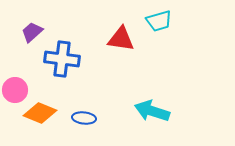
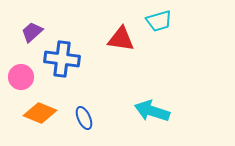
pink circle: moved 6 px right, 13 px up
blue ellipse: rotated 60 degrees clockwise
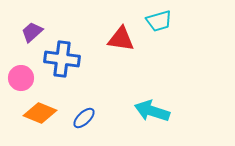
pink circle: moved 1 px down
blue ellipse: rotated 70 degrees clockwise
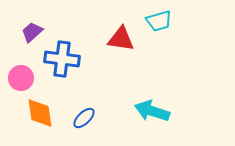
orange diamond: rotated 60 degrees clockwise
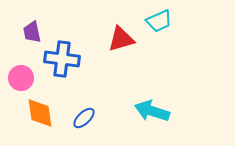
cyan trapezoid: rotated 8 degrees counterclockwise
purple trapezoid: rotated 60 degrees counterclockwise
red triangle: rotated 24 degrees counterclockwise
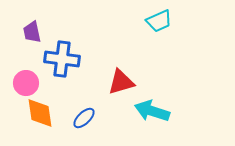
red triangle: moved 43 px down
pink circle: moved 5 px right, 5 px down
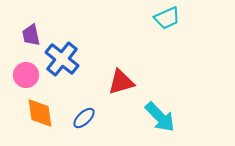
cyan trapezoid: moved 8 px right, 3 px up
purple trapezoid: moved 1 px left, 3 px down
blue cross: rotated 32 degrees clockwise
pink circle: moved 8 px up
cyan arrow: moved 8 px right, 6 px down; rotated 152 degrees counterclockwise
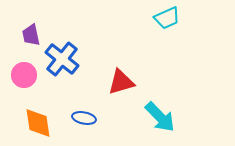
pink circle: moved 2 px left
orange diamond: moved 2 px left, 10 px down
blue ellipse: rotated 55 degrees clockwise
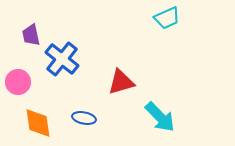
pink circle: moved 6 px left, 7 px down
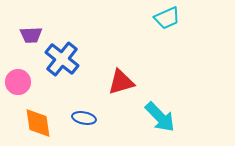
purple trapezoid: rotated 80 degrees counterclockwise
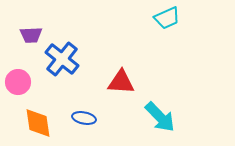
red triangle: rotated 20 degrees clockwise
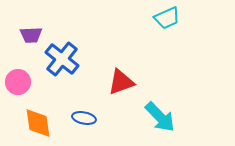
red triangle: rotated 24 degrees counterclockwise
